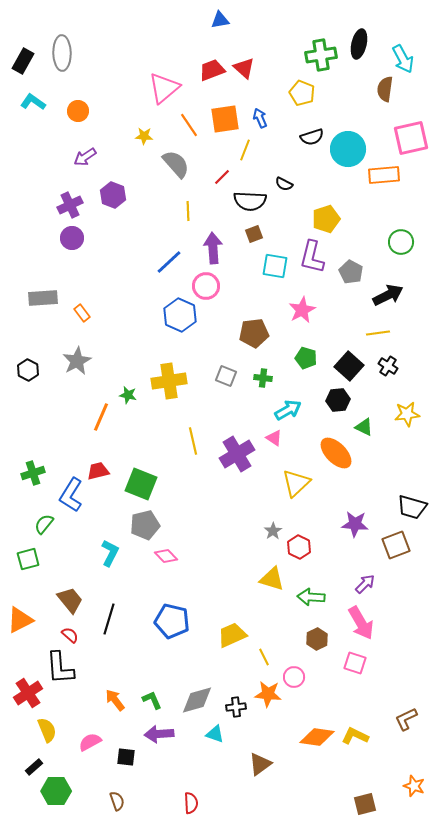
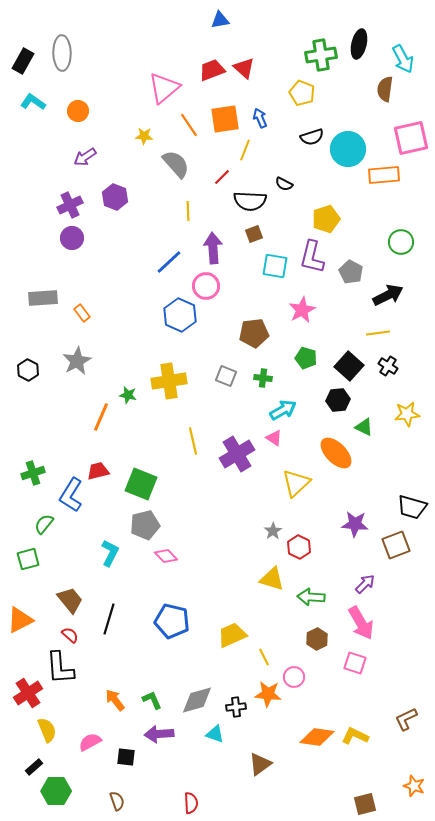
purple hexagon at (113, 195): moved 2 px right, 2 px down
cyan arrow at (288, 410): moved 5 px left
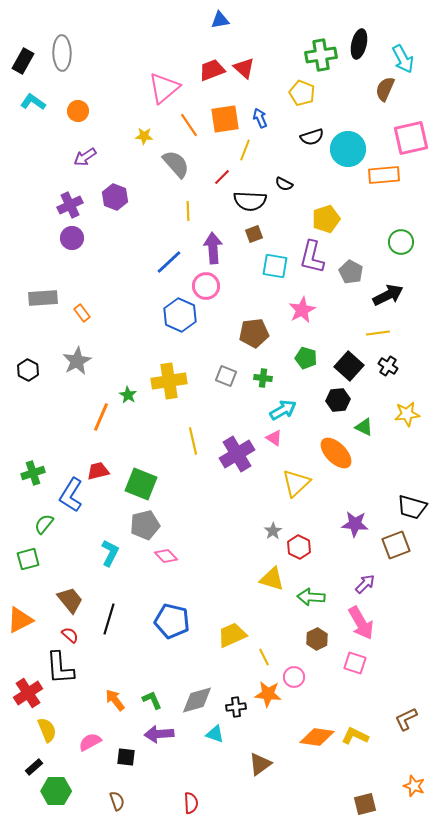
brown semicircle at (385, 89): rotated 15 degrees clockwise
green star at (128, 395): rotated 18 degrees clockwise
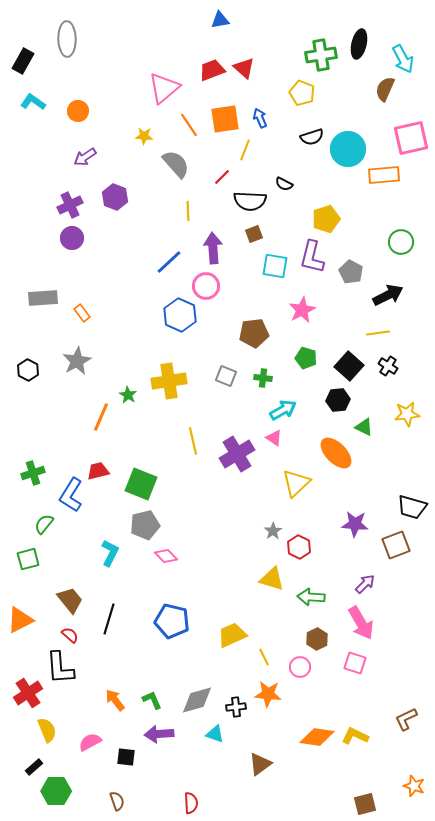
gray ellipse at (62, 53): moved 5 px right, 14 px up
pink circle at (294, 677): moved 6 px right, 10 px up
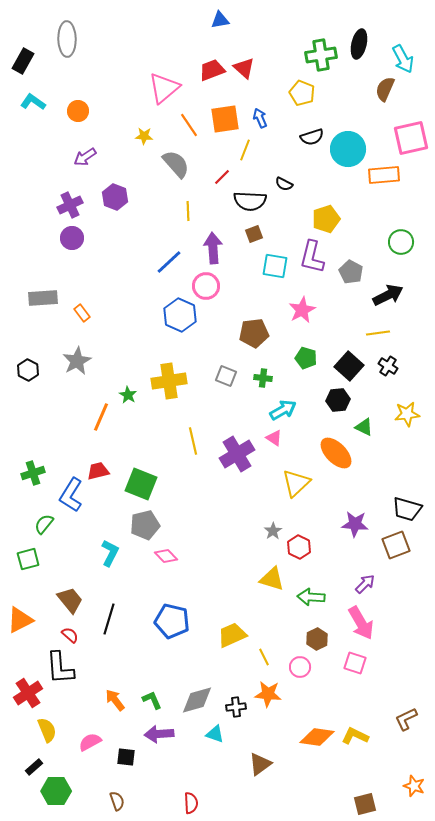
black trapezoid at (412, 507): moved 5 px left, 2 px down
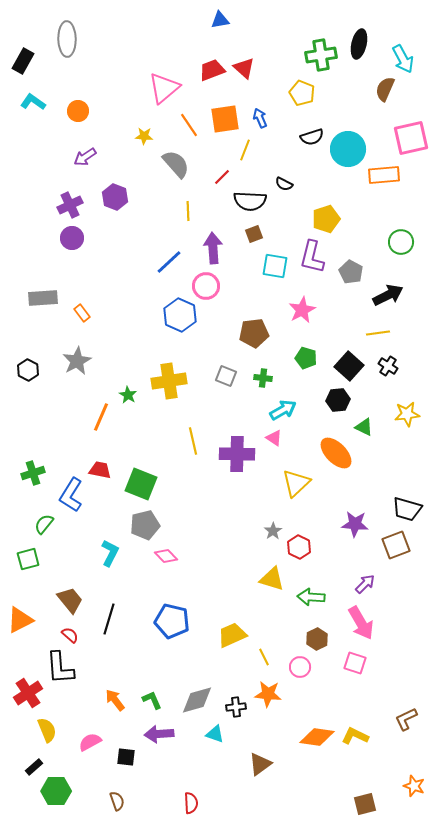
purple cross at (237, 454): rotated 32 degrees clockwise
red trapezoid at (98, 471): moved 2 px right, 1 px up; rotated 25 degrees clockwise
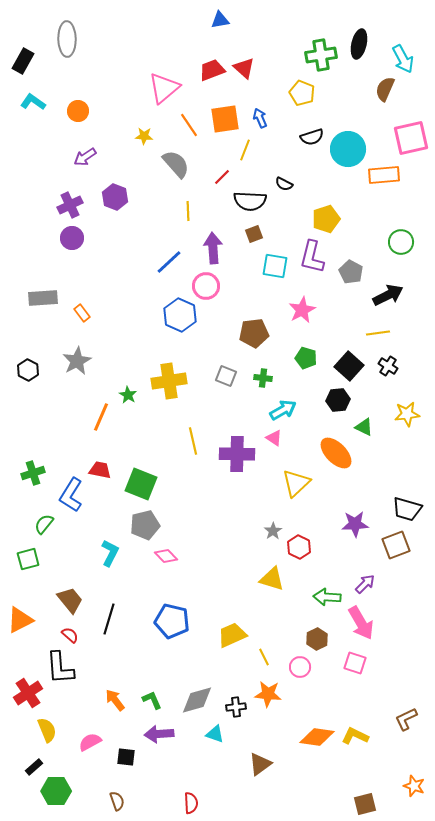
purple star at (355, 524): rotated 8 degrees counterclockwise
green arrow at (311, 597): moved 16 px right
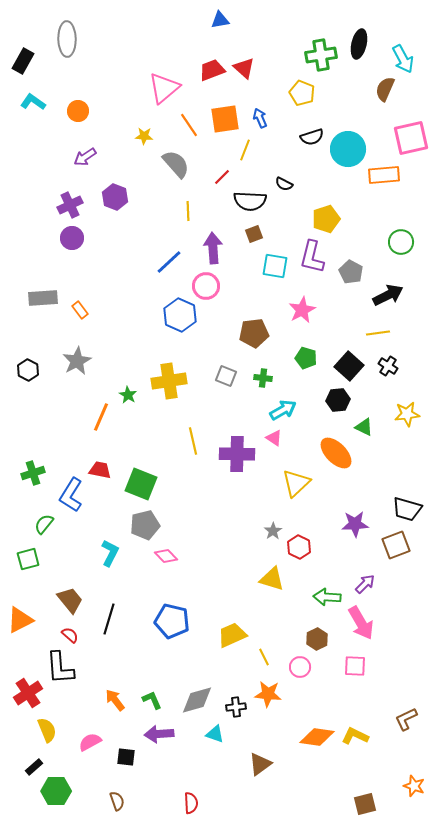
orange rectangle at (82, 313): moved 2 px left, 3 px up
pink square at (355, 663): moved 3 px down; rotated 15 degrees counterclockwise
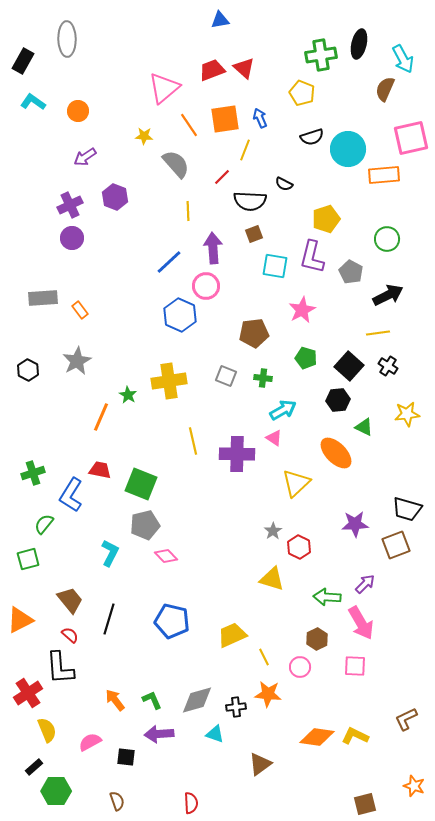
green circle at (401, 242): moved 14 px left, 3 px up
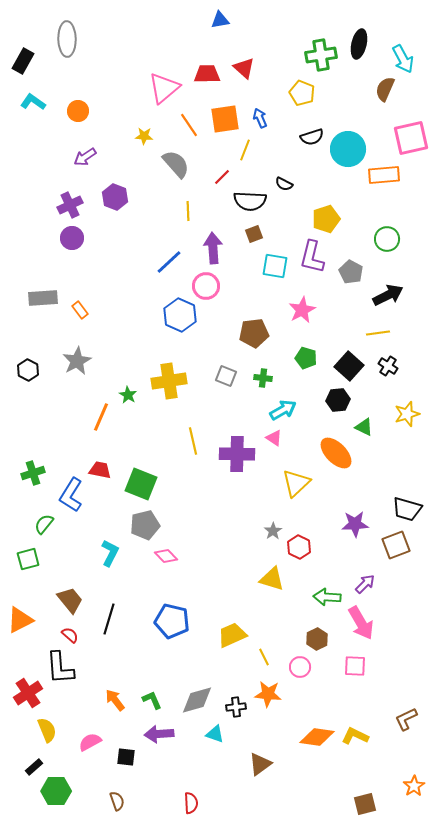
red trapezoid at (212, 70): moved 5 px left, 4 px down; rotated 20 degrees clockwise
yellow star at (407, 414): rotated 10 degrees counterclockwise
orange star at (414, 786): rotated 20 degrees clockwise
